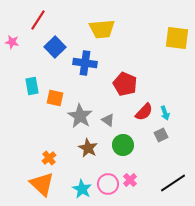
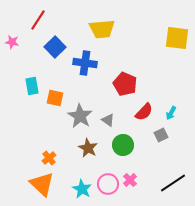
cyan arrow: moved 6 px right; rotated 48 degrees clockwise
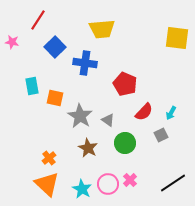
green circle: moved 2 px right, 2 px up
orange triangle: moved 5 px right
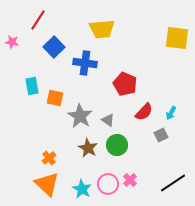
blue square: moved 1 px left
green circle: moved 8 px left, 2 px down
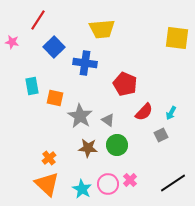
brown star: rotated 24 degrees counterclockwise
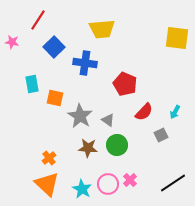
cyan rectangle: moved 2 px up
cyan arrow: moved 4 px right, 1 px up
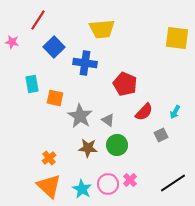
orange triangle: moved 2 px right, 2 px down
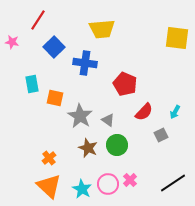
brown star: rotated 18 degrees clockwise
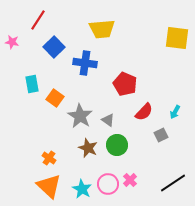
orange square: rotated 24 degrees clockwise
orange cross: rotated 16 degrees counterclockwise
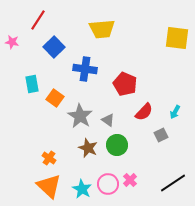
blue cross: moved 6 px down
